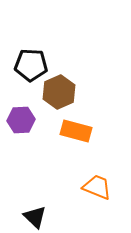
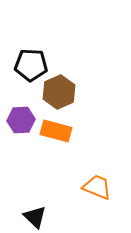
orange rectangle: moved 20 px left
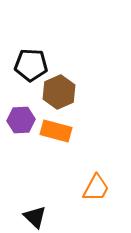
orange trapezoid: moved 1 px left, 1 px down; rotated 96 degrees clockwise
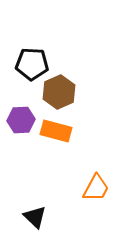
black pentagon: moved 1 px right, 1 px up
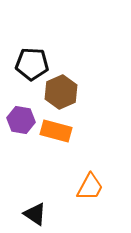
brown hexagon: moved 2 px right
purple hexagon: rotated 12 degrees clockwise
orange trapezoid: moved 6 px left, 1 px up
black triangle: moved 3 px up; rotated 10 degrees counterclockwise
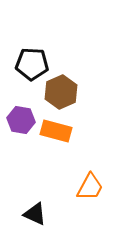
black triangle: rotated 10 degrees counterclockwise
